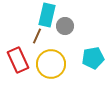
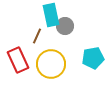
cyan rectangle: moved 4 px right; rotated 25 degrees counterclockwise
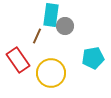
cyan rectangle: rotated 20 degrees clockwise
red rectangle: rotated 10 degrees counterclockwise
yellow circle: moved 9 px down
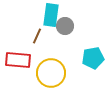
red rectangle: rotated 50 degrees counterclockwise
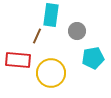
gray circle: moved 12 px right, 5 px down
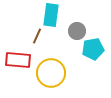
cyan pentagon: moved 9 px up
